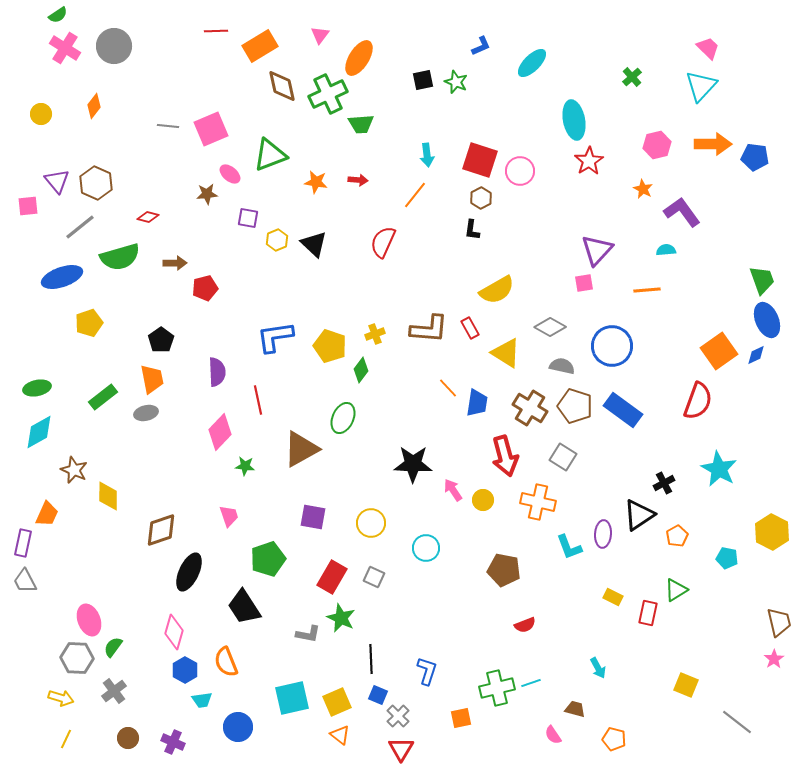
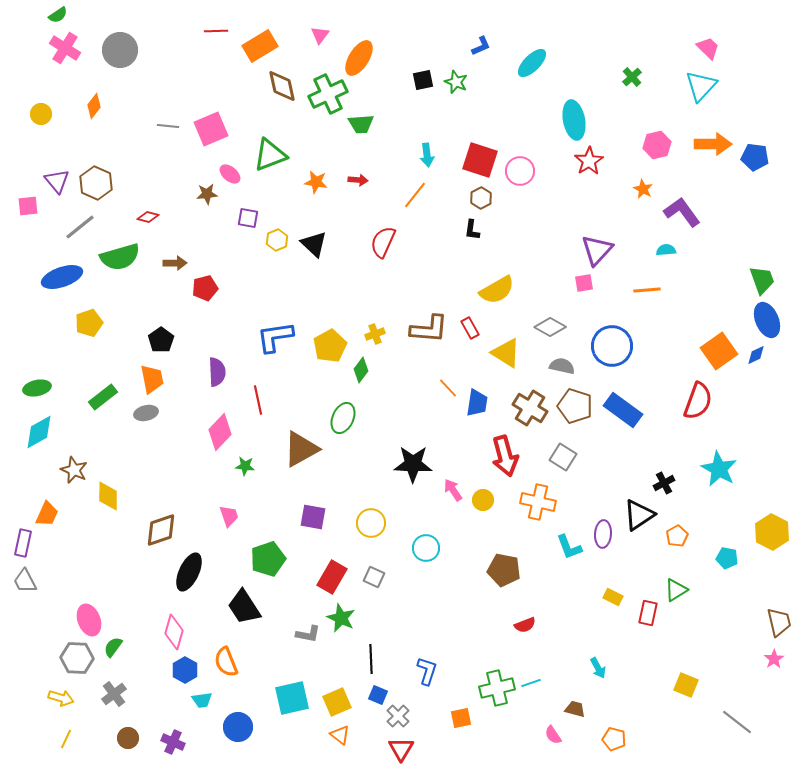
gray circle at (114, 46): moved 6 px right, 4 px down
yellow pentagon at (330, 346): rotated 24 degrees clockwise
gray cross at (114, 691): moved 3 px down
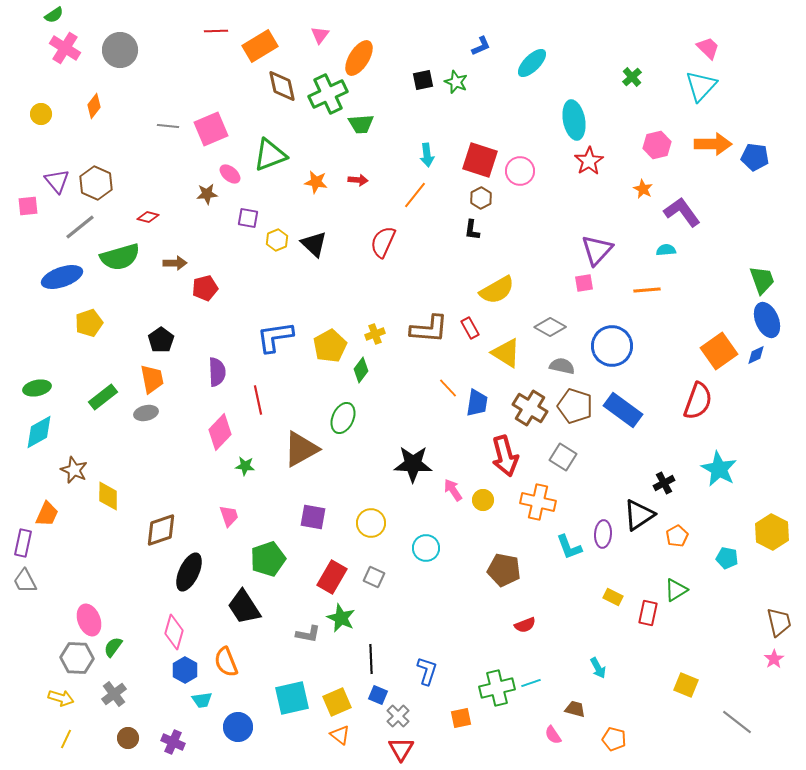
green semicircle at (58, 15): moved 4 px left
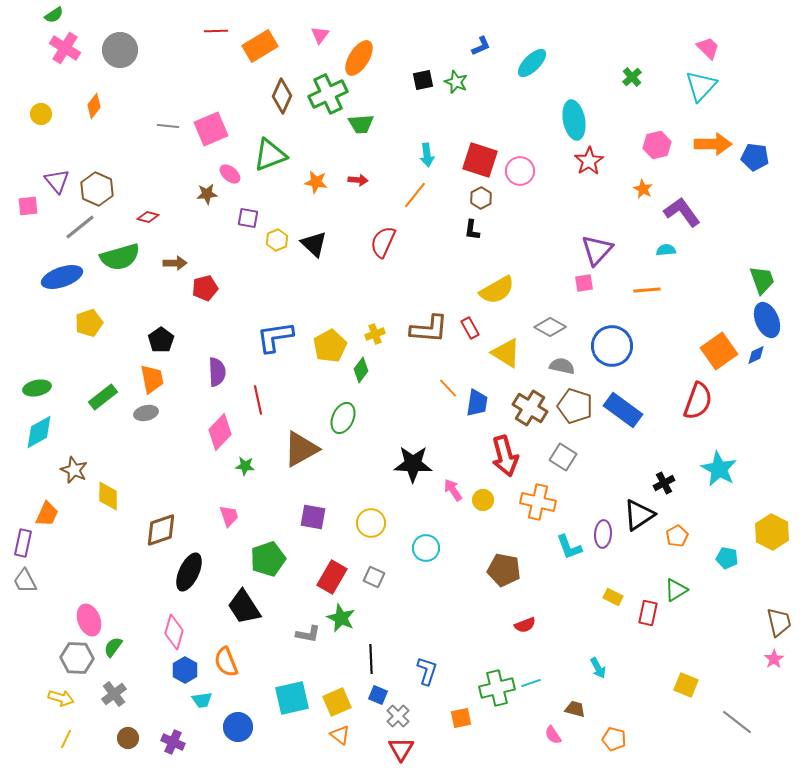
brown diamond at (282, 86): moved 10 px down; rotated 36 degrees clockwise
brown hexagon at (96, 183): moved 1 px right, 6 px down
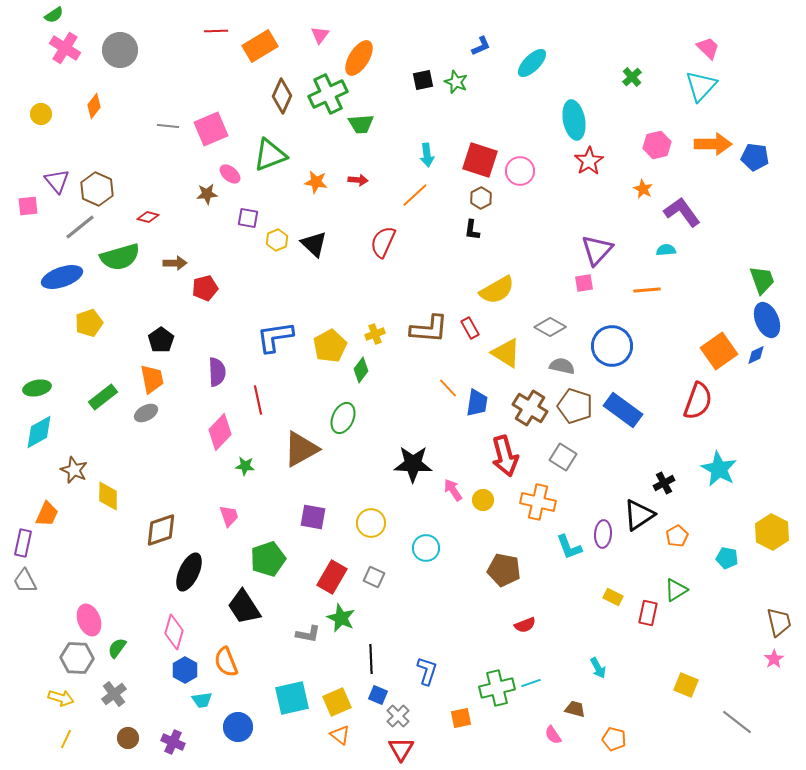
orange line at (415, 195): rotated 8 degrees clockwise
gray ellipse at (146, 413): rotated 15 degrees counterclockwise
green semicircle at (113, 647): moved 4 px right, 1 px down
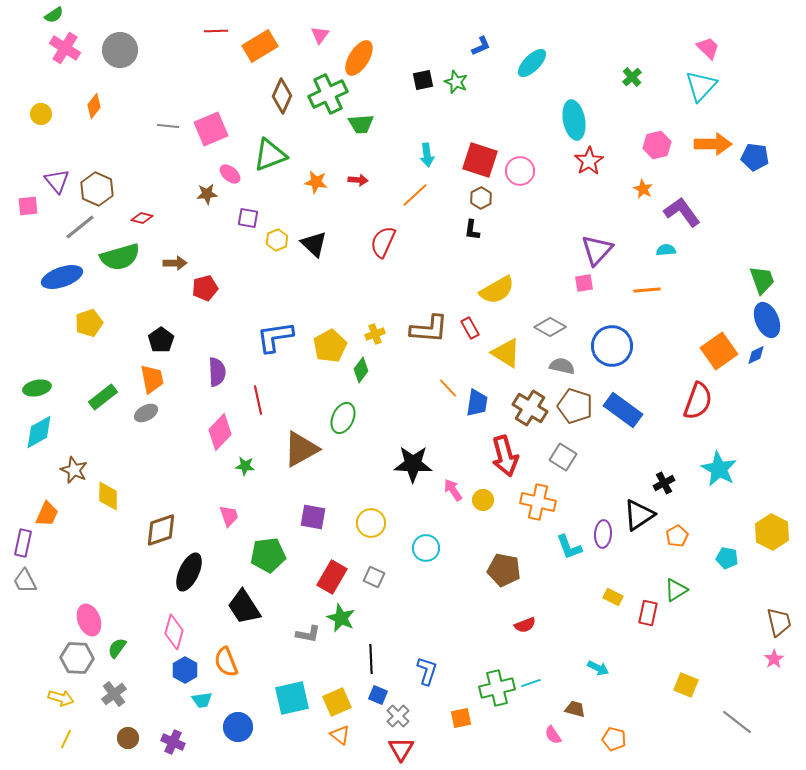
red diamond at (148, 217): moved 6 px left, 1 px down
green pentagon at (268, 559): moved 4 px up; rotated 12 degrees clockwise
cyan arrow at (598, 668): rotated 35 degrees counterclockwise
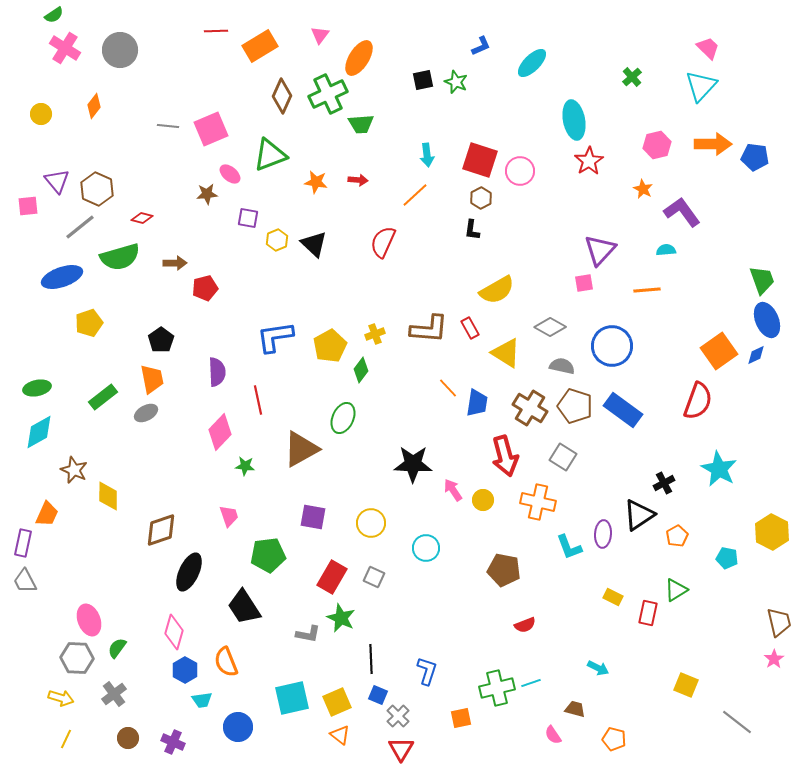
purple triangle at (597, 250): moved 3 px right
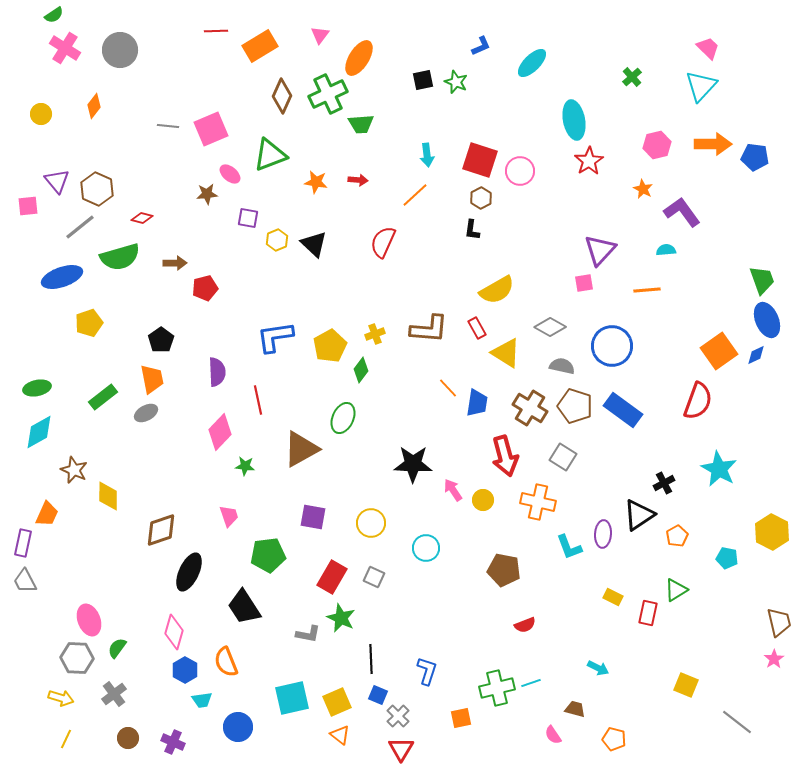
red rectangle at (470, 328): moved 7 px right
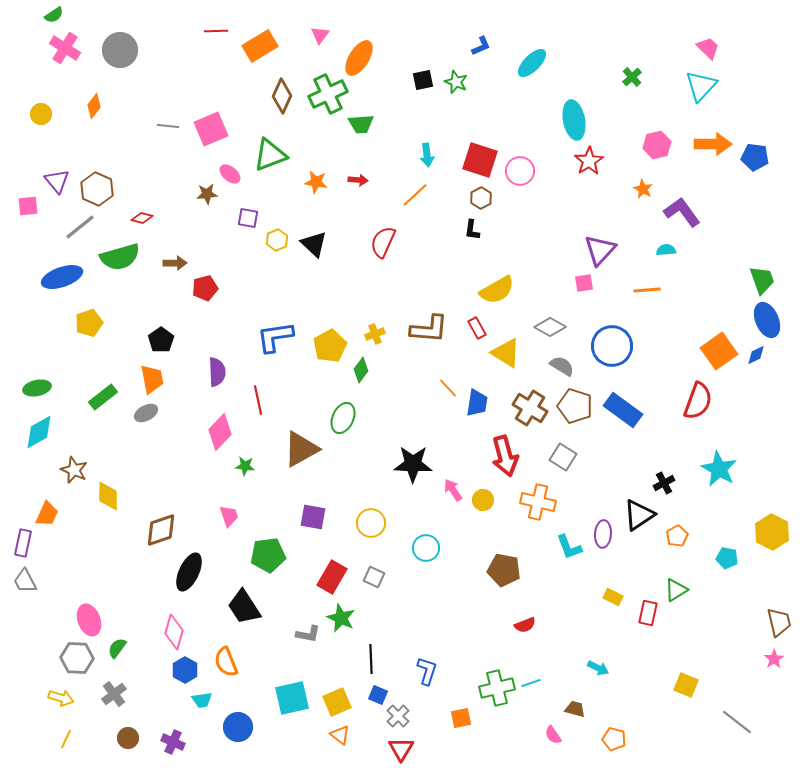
gray semicircle at (562, 366): rotated 20 degrees clockwise
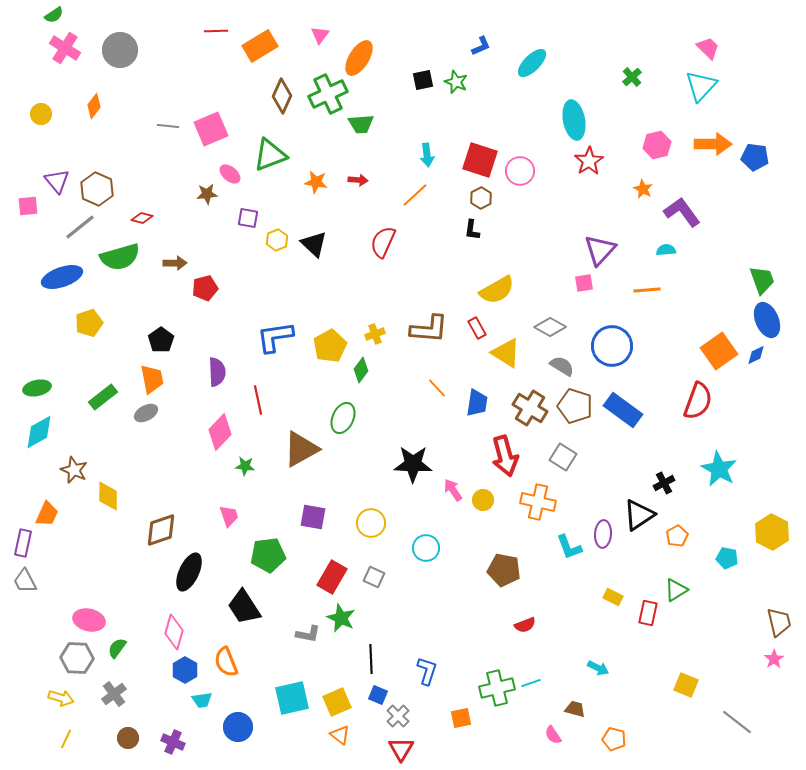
orange line at (448, 388): moved 11 px left
pink ellipse at (89, 620): rotated 56 degrees counterclockwise
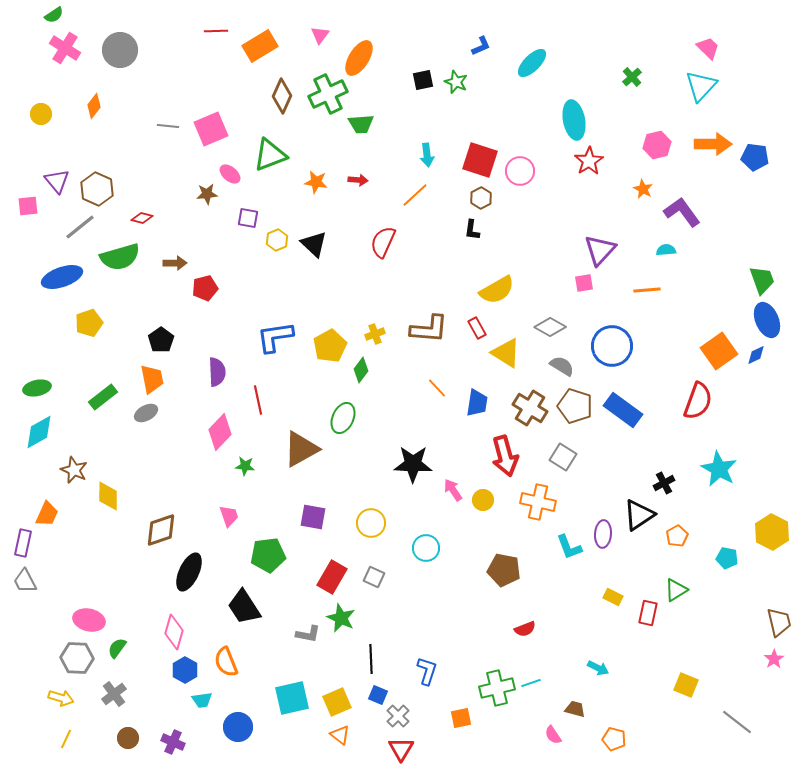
red semicircle at (525, 625): moved 4 px down
